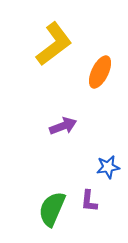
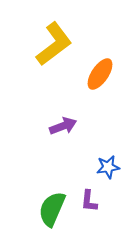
orange ellipse: moved 2 px down; rotated 8 degrees clockwise
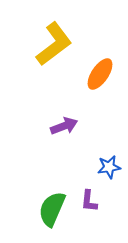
purple arrow: moved 1 px right
blue star: moved 1 px right
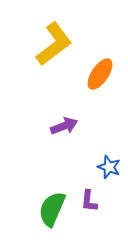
blue star: rotated 30 degrees clockwise
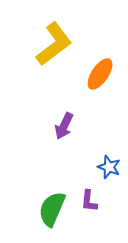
purple arrow: rotated 136 degrees clockwise
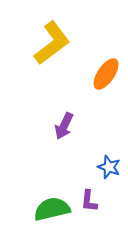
yellow L-shape: moved 2 px left, 1 px up
orange ellipse: moved 6 px right
green semicircle: rotated 54 degrees clockwise
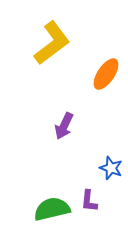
blue star: moved 2 px right, 1 px down
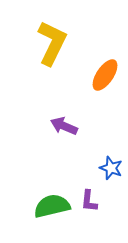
yellow L-shape: rotated 27 degrees counterclockwise
orange ellipse: moved 1 px left, 1 px down
purple arrow: rotated 88 degrees clockwise
green semicircle: moved 3 px up
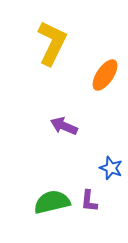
green semicircle: moved 4 px up
